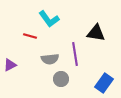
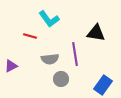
purple triangle: moved 1 px right, 1 px down
blue rectangle: moved 1 px left, 2 px down
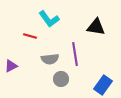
black triangle: moved 6 px up
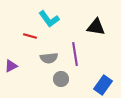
gray semicircle: moved 1 px left, 1 px up
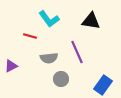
black triangle: moved 5 px left, 6 px up
purple line: moved 2 px right, 2 px up; rotated 15 degrees counterclockwise
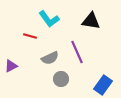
gray semicircle: moved 1 px right; rotated 18 degrees counterclockwise
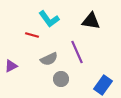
red line: moved 2 px right, 1 px up
gray semicircle: moved 1 px left, 1 px down
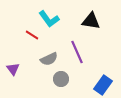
red line: rotated 16 degrees clockwise
purple triangle: moved 2 px right, 3 px down; rotated 40 degrees counterclockwise
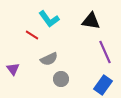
purple line: moved 28 px right
